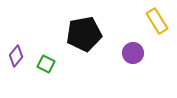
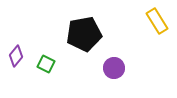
purple circle: moved 19 px left, 15 px down
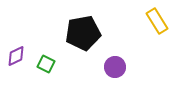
black pentagon: moved 1 px left, 1 px up
purple diamond: rotated 25 degrees clockwise
purple circle: moved 1 px right, 1 px up
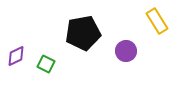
purple circle: moved 11 px right, 16 px up
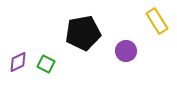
purple diamond: moved 2 px right, 6 px down
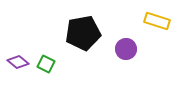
yellow rectangle: rotated 40 degrees counterclockwise
purple circle: moved 2 px up
purple diamond: rotated 65 degrees clockwise
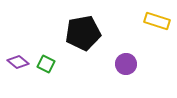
purple circle: moved 15 px down
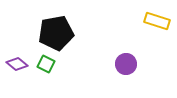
black pentagon: moved 27 px left
purple diamond: moved 1 px left, 2 px down
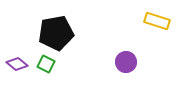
purple circle: moved 2 px up
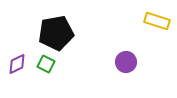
purple diamond: rotated 65 degrees counterclockwise
